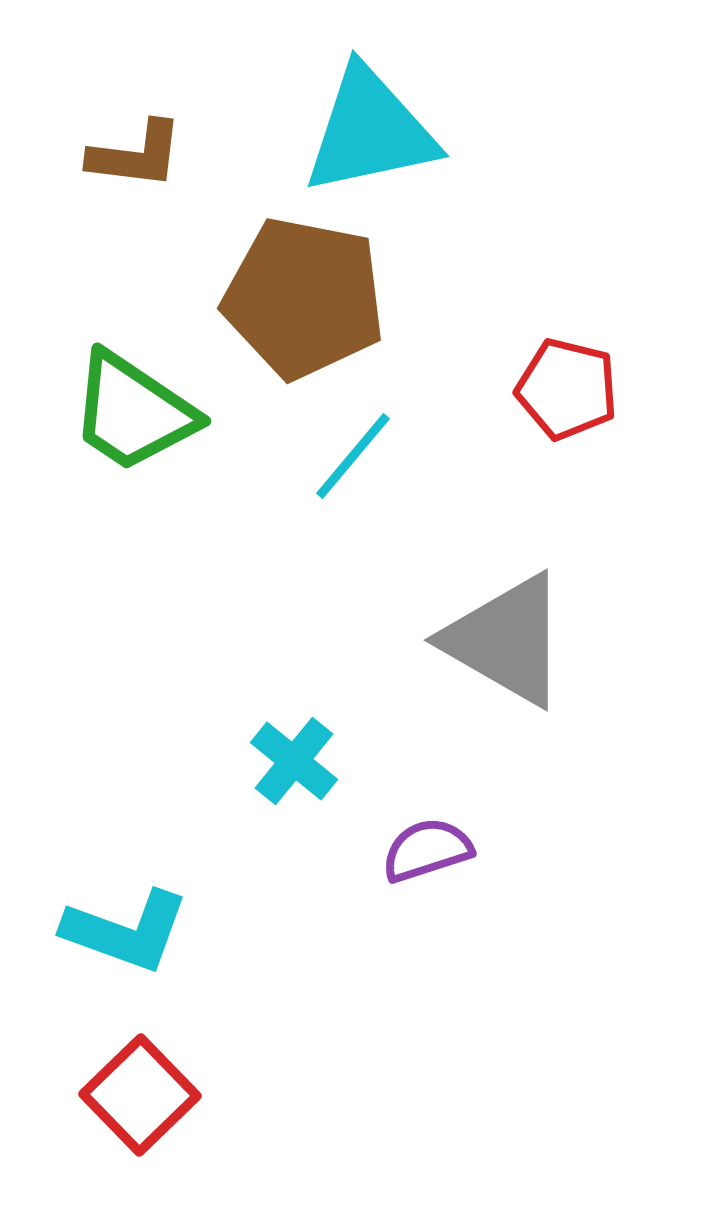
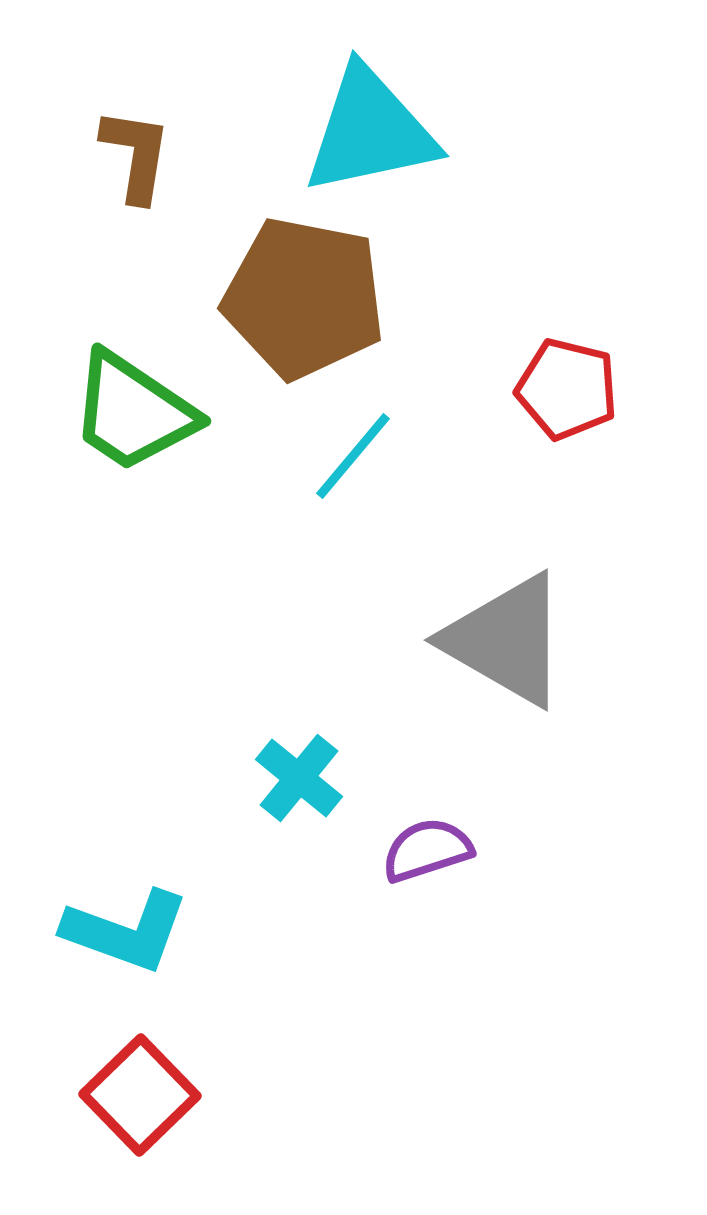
brown L-shape: rotated 88 degrees counterclockwise
cyan cross: moved 5 px right, 17 px down
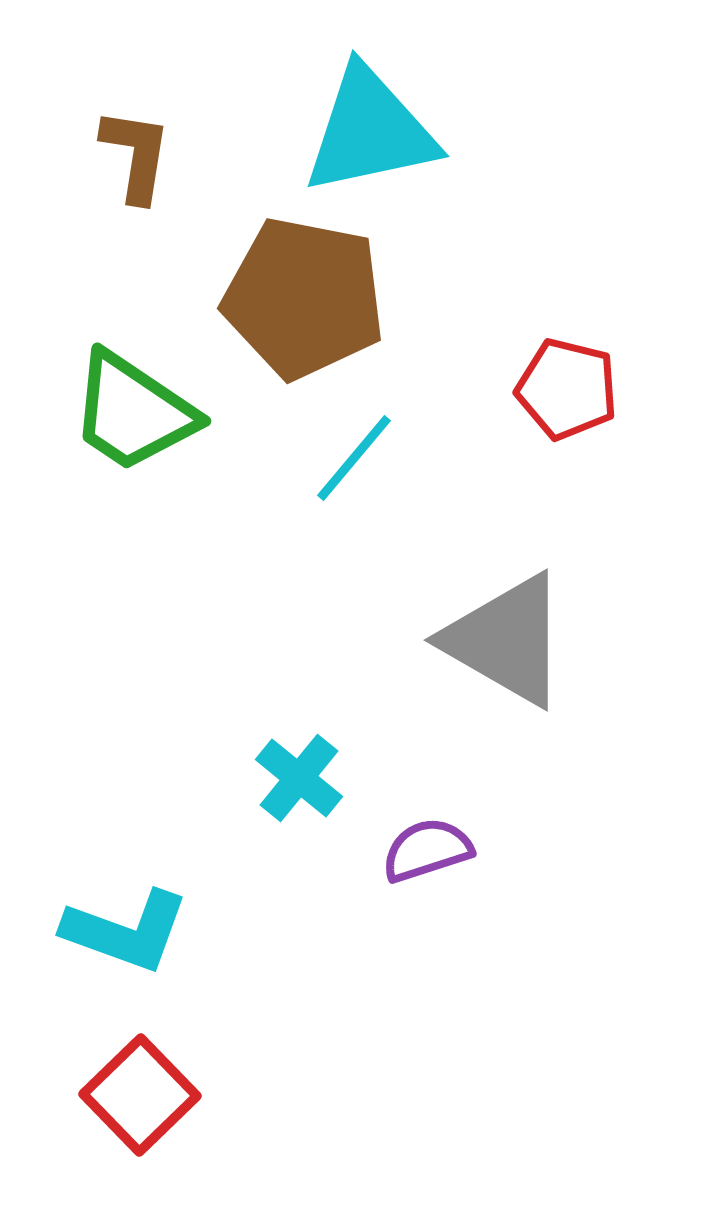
cyan line: moved 1 px right, 2 px down
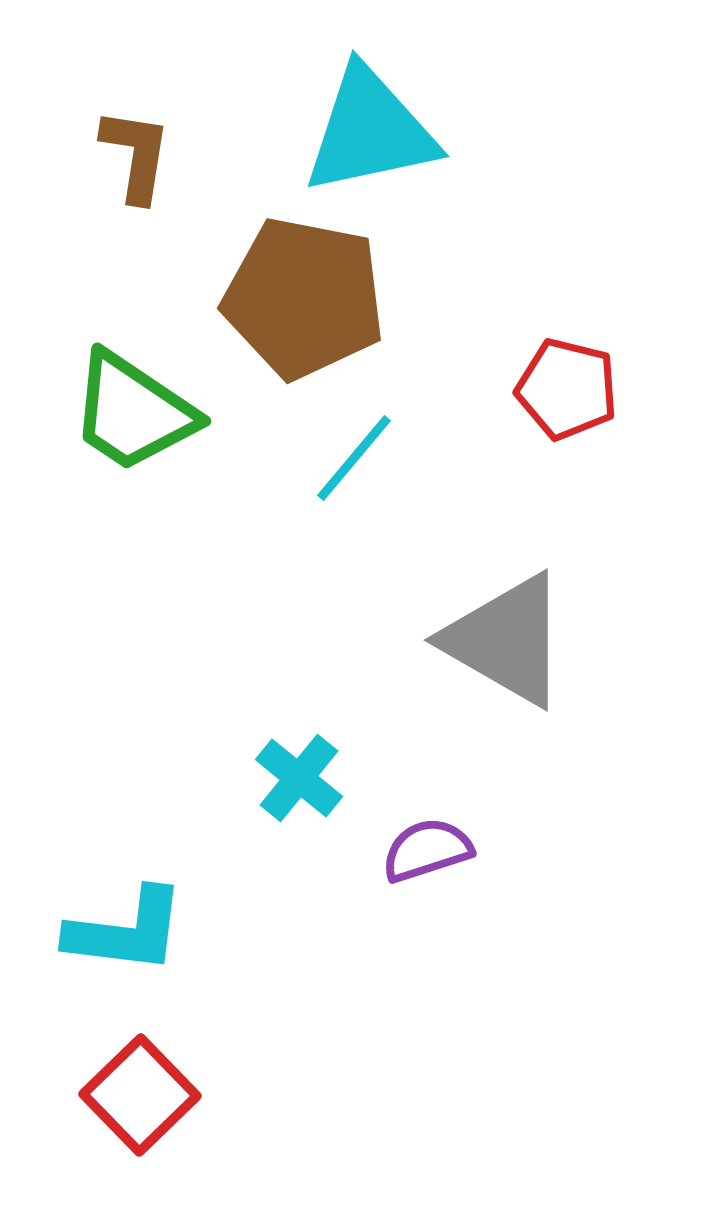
cyan L-shape: rotated 13 degrees counterclockwise
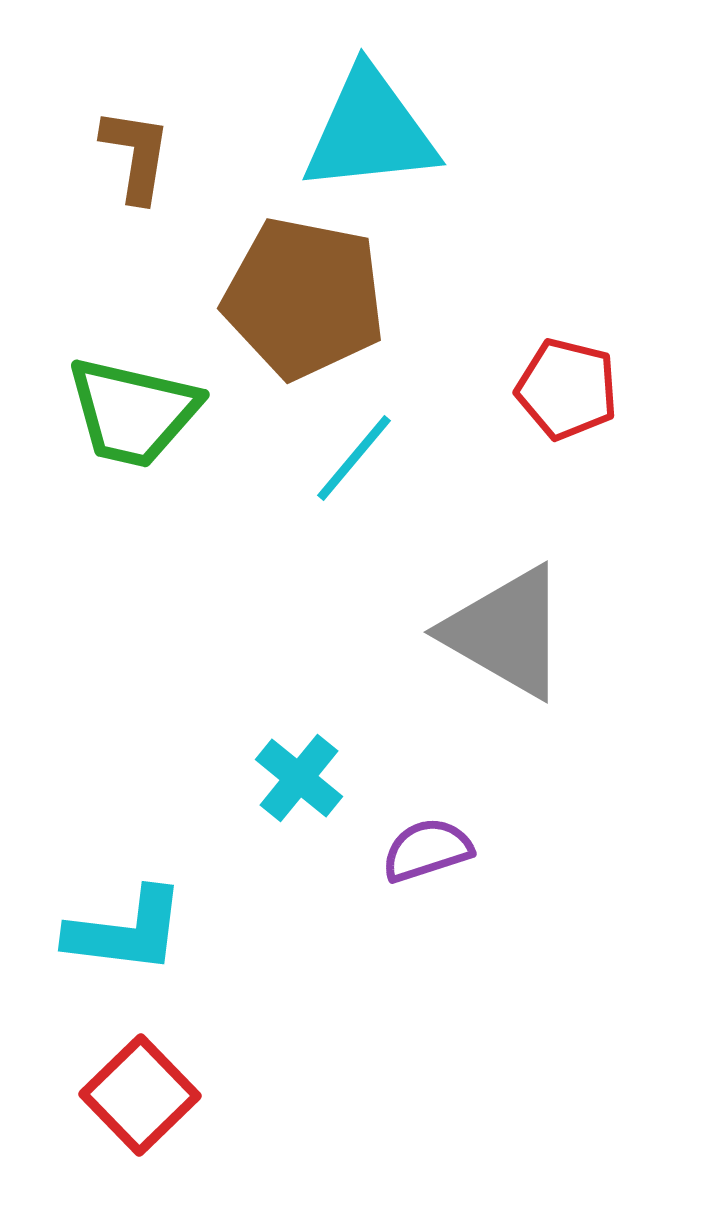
cyan triangle: rotated 6 degrees clockwise
green trapezoid: rotated 21 degrees counterclockwise
gray triangle: moved 8 px up
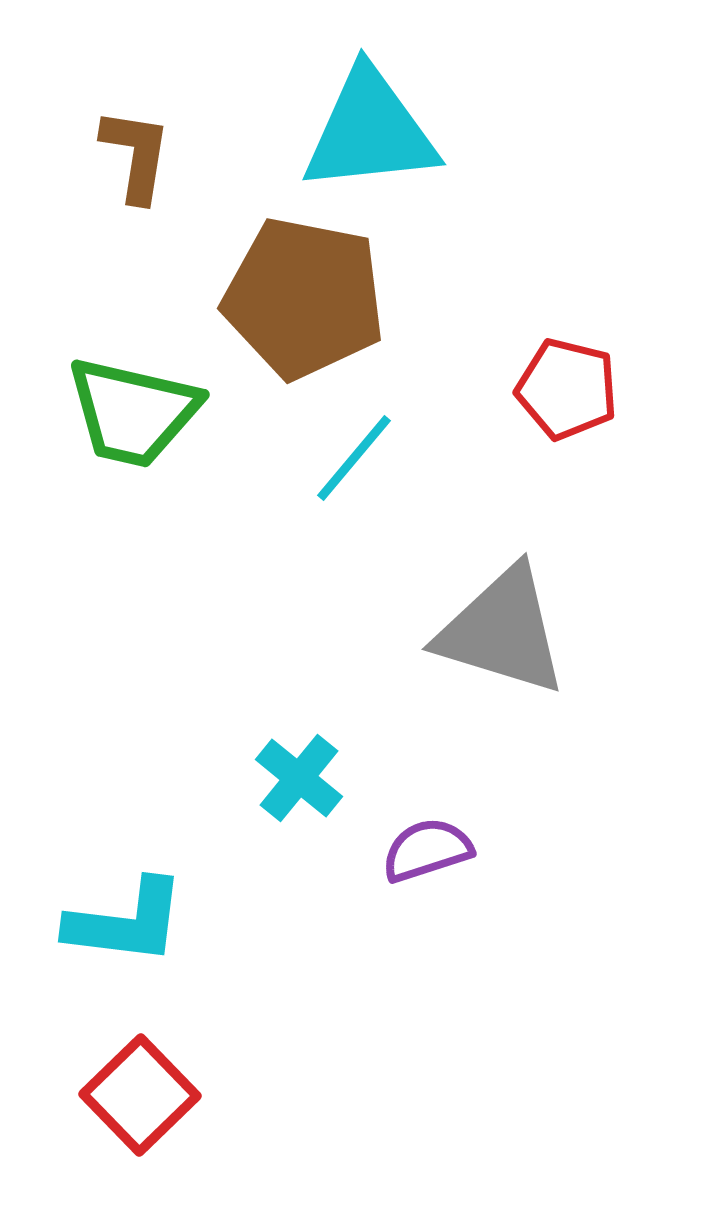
gray triangle: moved 4 px left, 1 px up; rotated 13 degrees counterclockwise
cyan L-shape: moved 9 px up
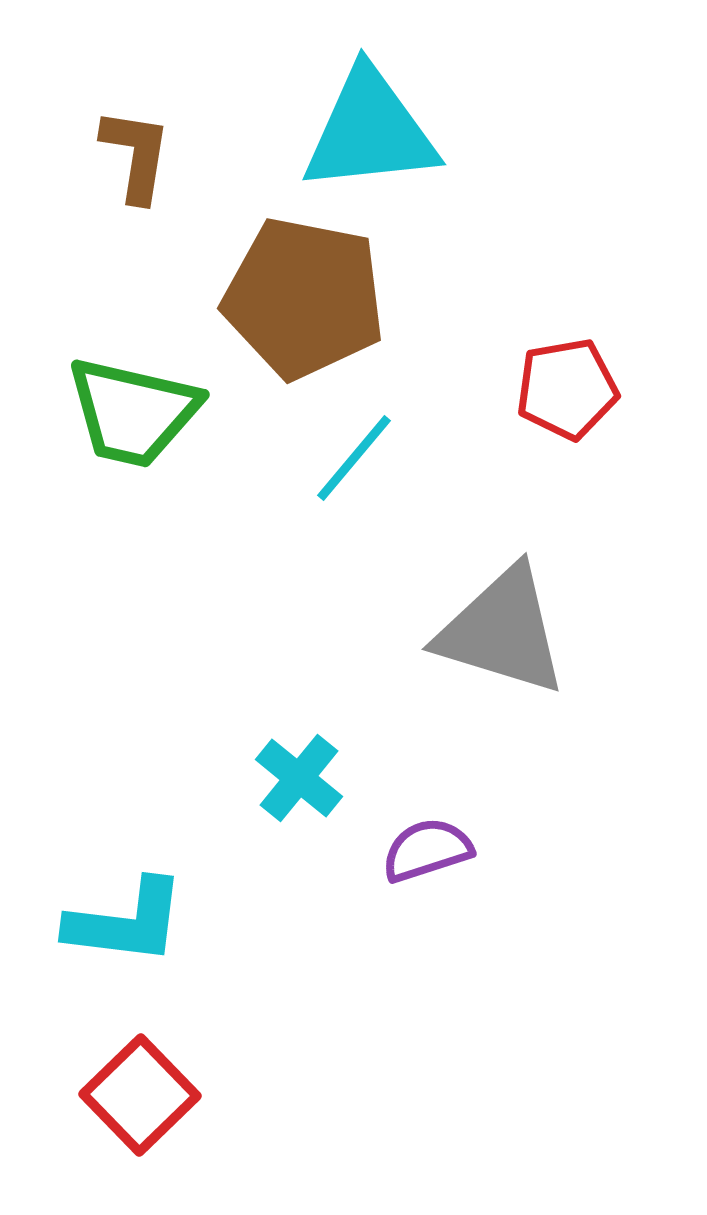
red pentagon: rotated 24 degrees counterclockwise
